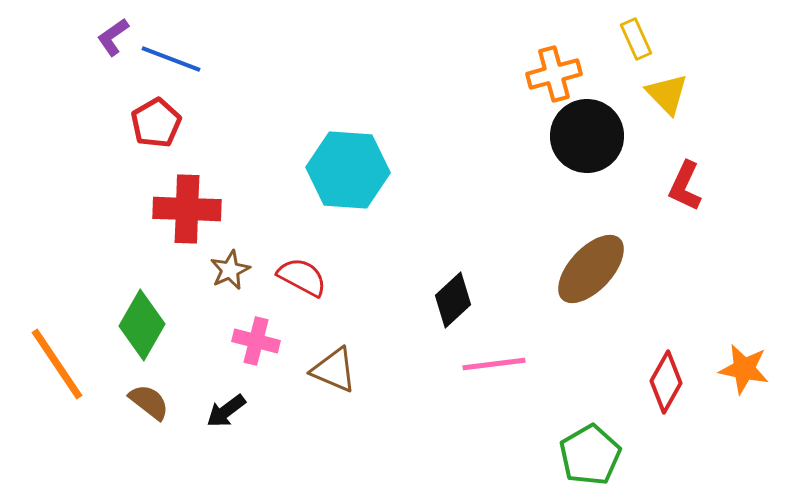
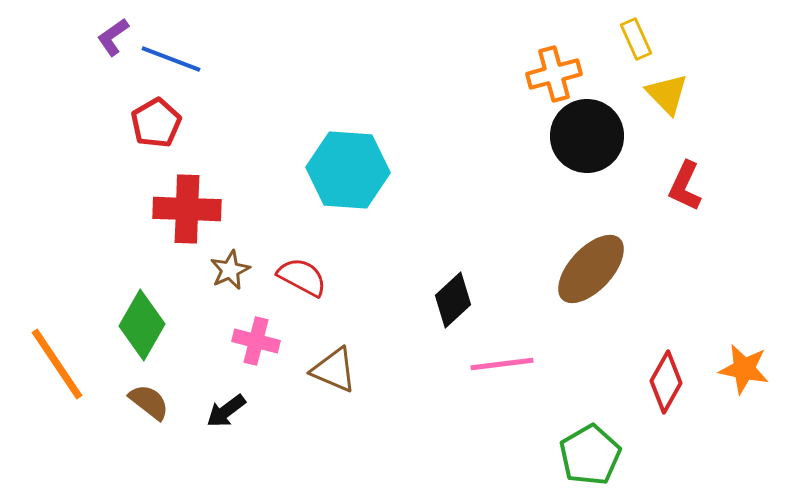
pink line: moved 8 px right
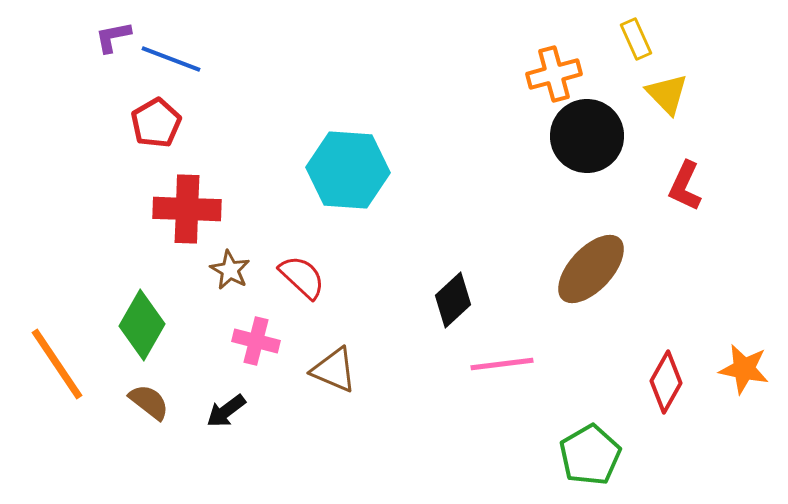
purple L-shape: rotated 24 degrees clockwise
brown star: rotated 18 degrees counterclockwise
red semicircle: rotated 15 degrees clockwise
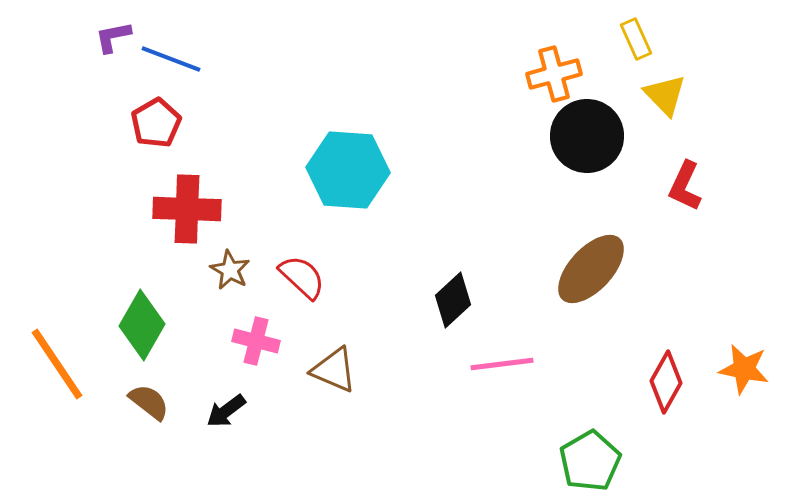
yellow triangle: moved 2 px left, 1 px down
green pentagon: moved 6 px down
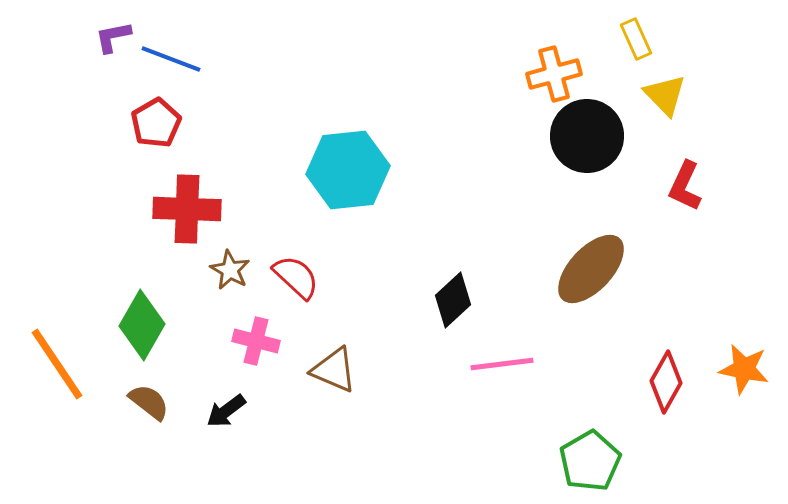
cyan hexagon: rotated 10 degrees counterclockwise
red semicircle: moved 6 px left
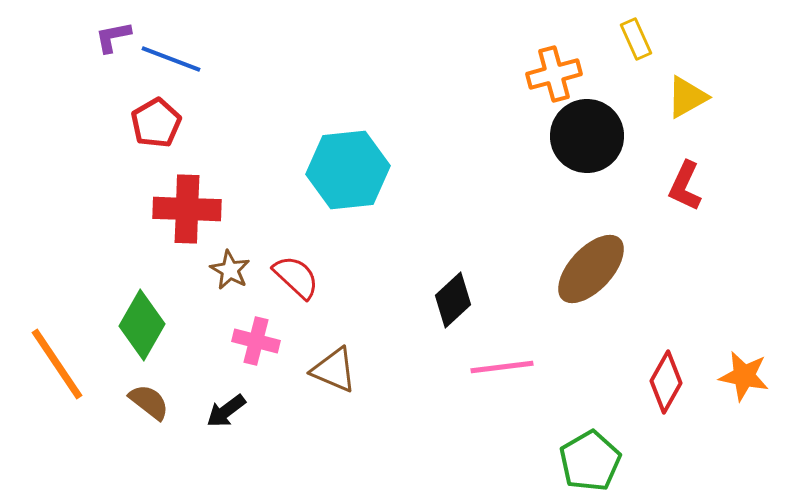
yellow triangle: moved 22 px right, 2 px down; rotated 45 degrees clockwise
pink line: moved 3 px down
orange star: moved 7 px down
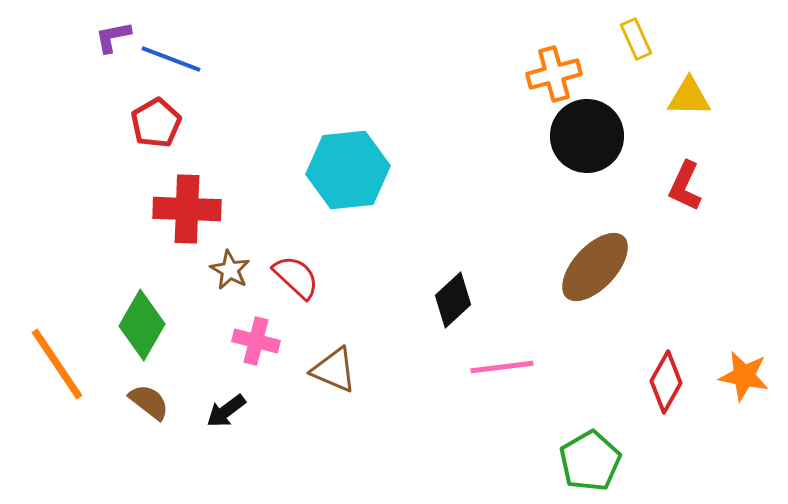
yellow triangle: moved 2 px right; rotated 30 degrees clockwise
brown ellipse: moved 4 px right, 2 px up
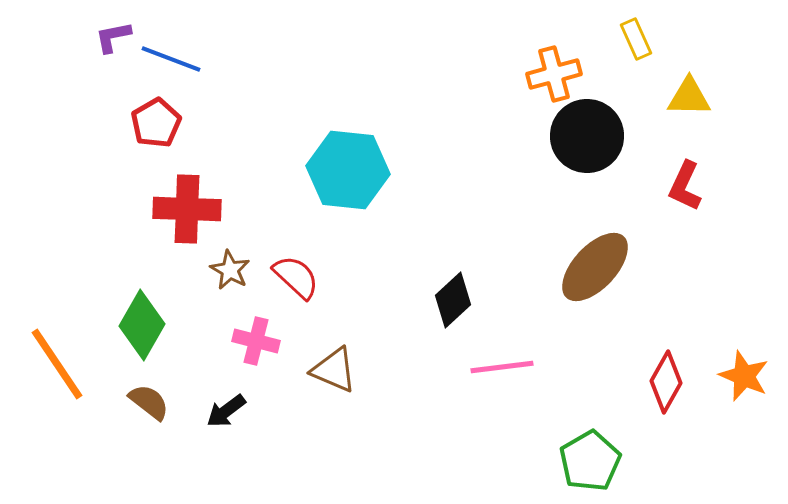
cyan hexagon: rotated 12 degrees clockwise
orange star: rotated 12 degrees clockwise
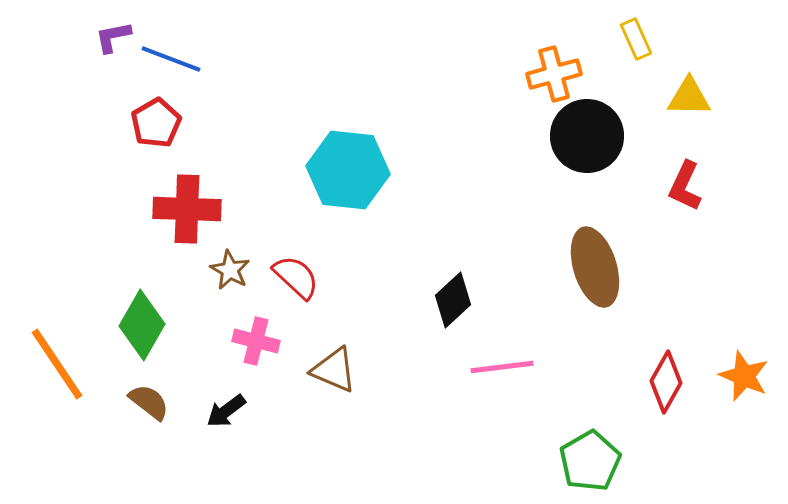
brown ellipse: rotated 60 degrees counterclockwise
